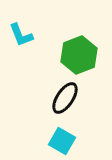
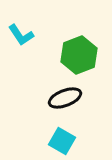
cyan L-shape: rotated 12 degrees counterclockwise
black ellipse: rotated 36 degrees clockwise
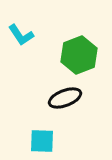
cyan square: moved 20 px left; rotated 28 degrees counterclockwise
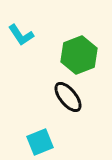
black ellipse: moved 3 px right, 1 px up; rotated 72 degrees clockwise
cyan square: moved 2 px left, 1 px down; rotated 24 degrees counterclockwise
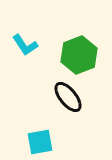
cyan L-shape: moved 4 px right, 10 px down
cyan square: rotated 12 degrees clockwise
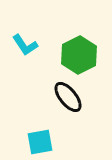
green hexagon: rotated 6 degrees counterclockwise
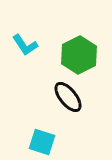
cyan square: moved 2 px right; rotated 28 degrees clockwise
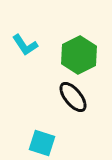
black ellipse: moved 5 px right
cyan square: moved 1 px down
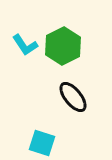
green hexagon: moved 16 px left, 9 px up
